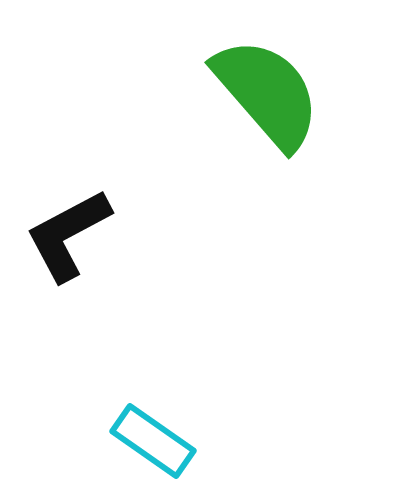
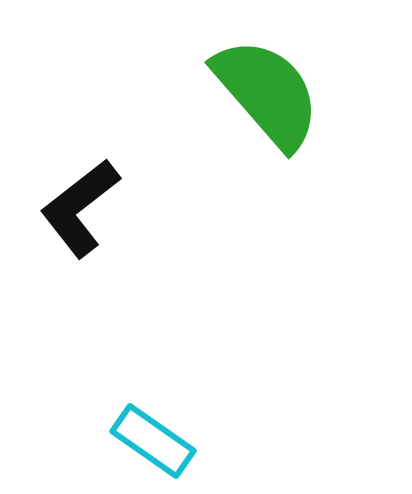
black L-shape: moved 12 px right, 27 px up; rotated 10 degrees counterclockwise
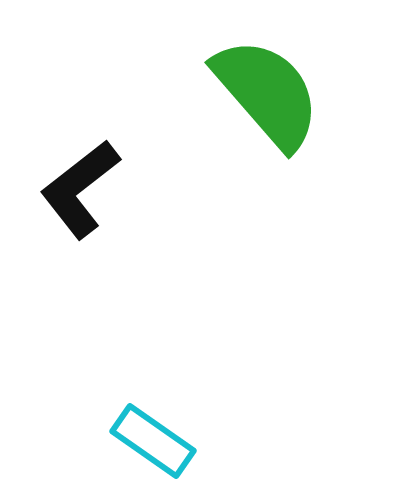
black L-shape: moved 19 px up
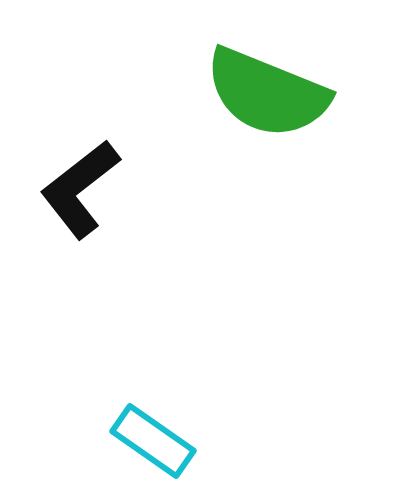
green semicircle: rotated 153 degrees clockwise
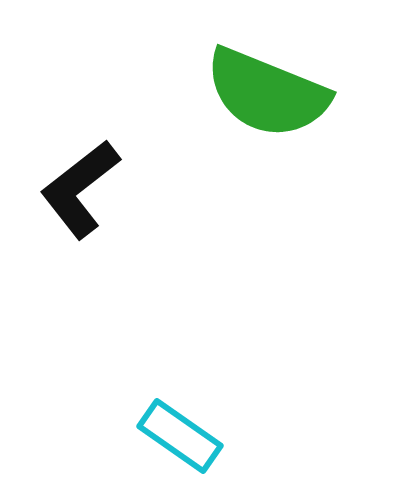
cyan rectangle: moved 27 px right, 5 px up
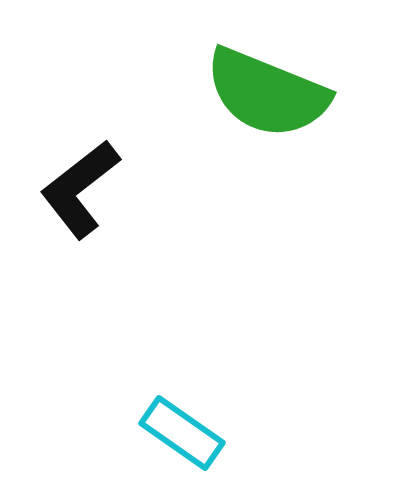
cyan rectangle: moved 2 px right, 3 px up
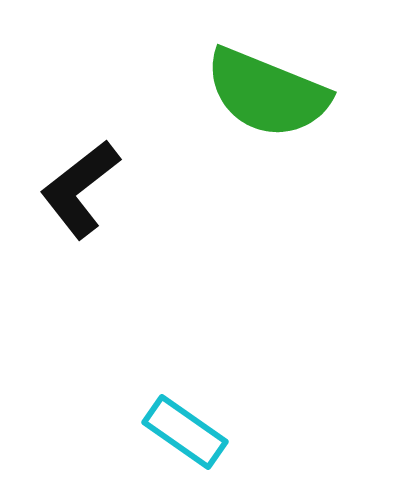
cyan rectangle: moved 3 px right, 1 px up
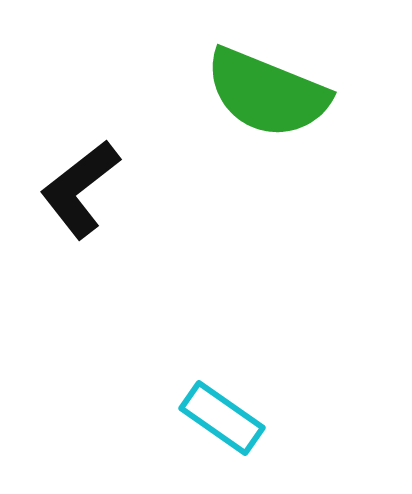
cyan rectangle: moved 37 px right, 14 px up
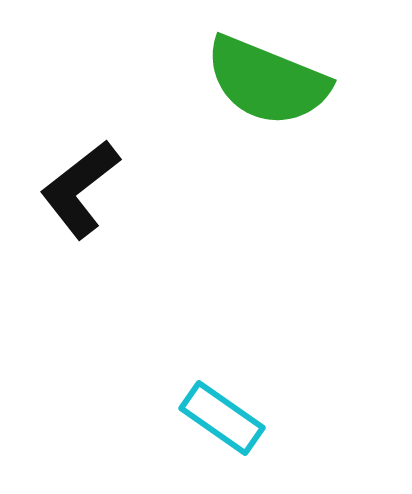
green semicircle: moved 12 px up
